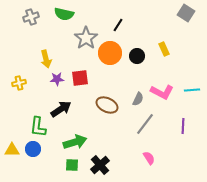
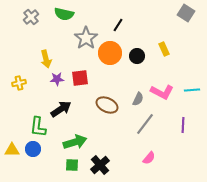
gray cross: rotated 21 degrees counterclockwise
purple line: moved 1 px up
pink semicircle: rotated 72 degrees clockwise
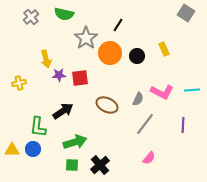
purple star: moved 2 px right, 4 px up
black arrow: moved 2 px right, 2 px down
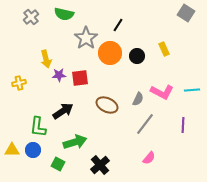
blue circle: moved 1 px down
green square: moved 14 px left, 1 px up; rotated 24 degrees clockwise
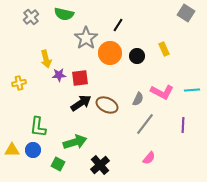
black arrow: moved 18 px right, 8 px up
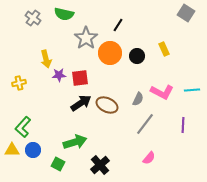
gray cross: moved 2 px right, 1 px down; rotated 14 degrees counterclockwise
green L-shape: moved 15 px left; rotated 35 degrees clockwise
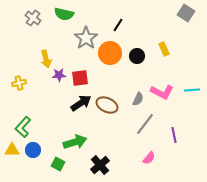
purple line: moved 9 px left, 10 px down; rotated 14 degrees counterclockwise
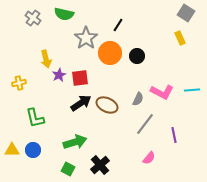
yellow rectangle: moved 16 px right, 11 px up
purple star: rotated 24 degrees counterclockwise
green L-shape: moved 12 px right, 9 px up; rotated 55 degrees counterclockwise
green square: moved 10 px right, 5 px down
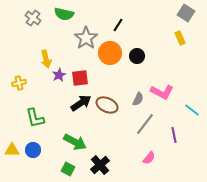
cyan line: moved 20 px down; rotated 42 degrees clockwise
green arrow: rotated 45 degrees clockwise
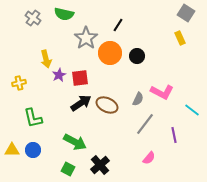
green L-shape: moved 2 px left
